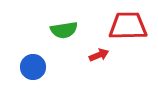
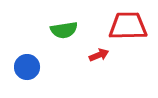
blue circle: moved 6 px left
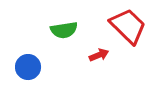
red trapezoid: rotated 45 degrees clockwise
blue circle: moved 1 px right
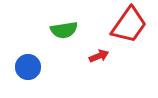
red trapezoid: moved 1 px right, 1 px up; rotated 81 degrees clockwise
red arrow: moved 1 px down
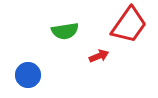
green semicircle: moved 1 px right, 1 px down
blue circle: moved 8 px down
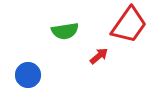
red arrow: rotated 18 degrees counterclockwise
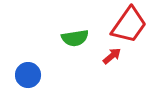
green semicircle: moved 10 px right, 7 px down
red arrow: moved 13 px right
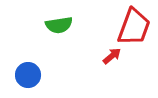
red trapezoid: moved 5 px right, 2 px down; rotated 15 degrees counterclockwise
green semicircle: moved 16 px left, 13 px up
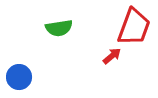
green semicircle: moved 3 px down
blue circle: moved 9 px left, 2 px down
